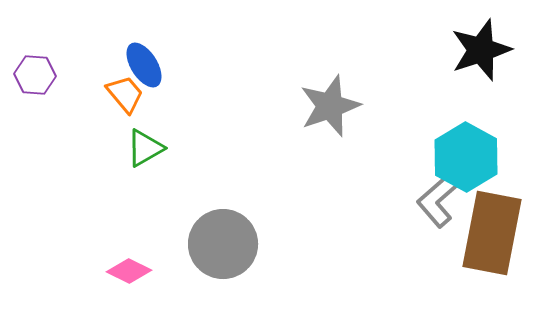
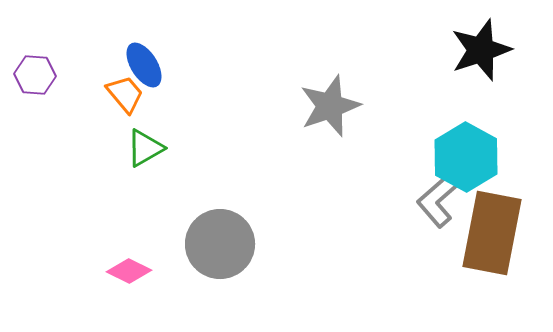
gray circle: moved 3 px left
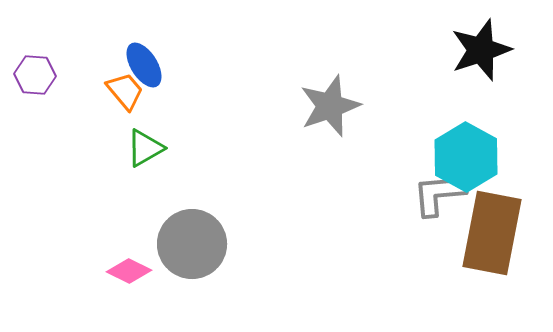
orange trapezoid: moved 3 px up
gray L-shape: moved 5 px up; rotated 36 degrees clockwise
gray circle: moved 28 px left
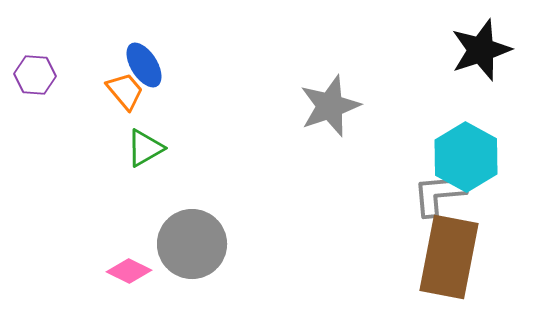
brown rectangle: moved 43 px left, 24 px down
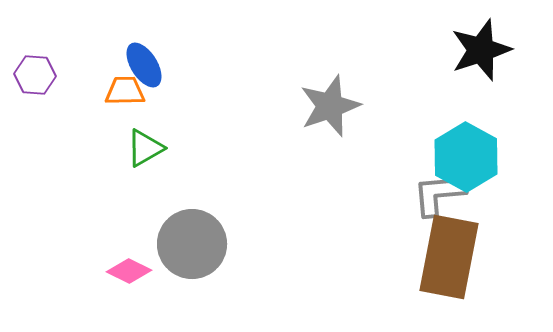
orange trapezoid: rotated 51 degrees counterclockwise
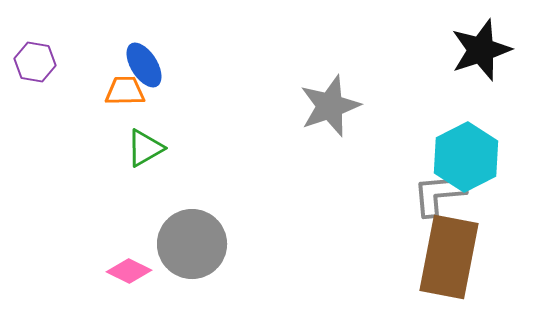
purple hexagon: moved 13 px up; rotated 6 degrees clockwise
cyan hexagon: rotated 4 degrees clockwise
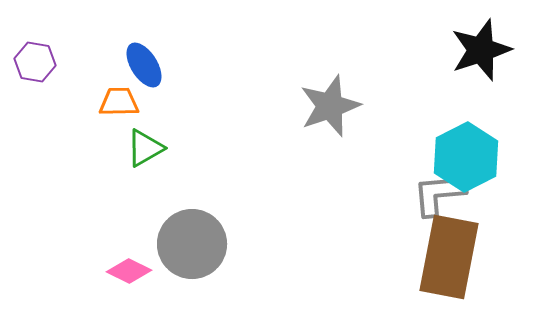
orange trapezoid: moved 6 px left, 11 px down
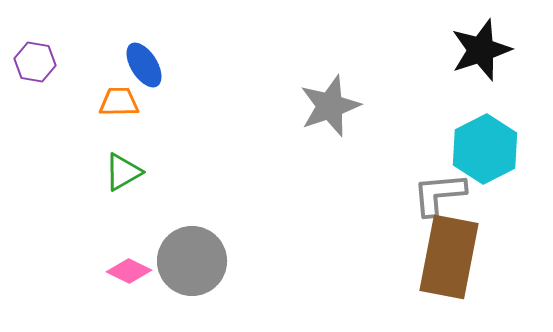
green triangle: moved 22 px left, 24 px down
cyan hexagon: moved 19 px right, 8 px up
gray circle: moved 17 px down
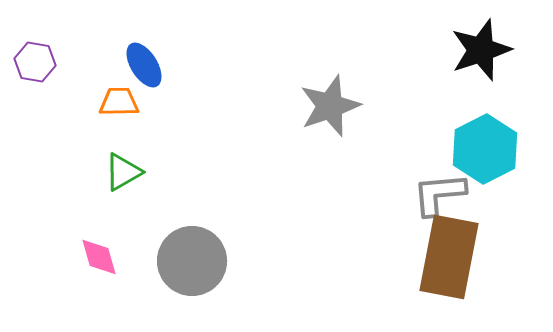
pink diamond: moved 30 px left, 14 px up; rotated 48 degrees clockwise
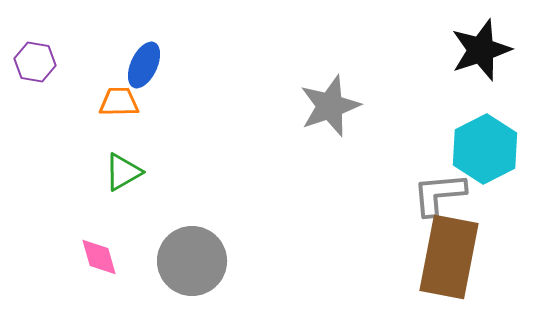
blue ellipse: rotated 57 degrees clockwise
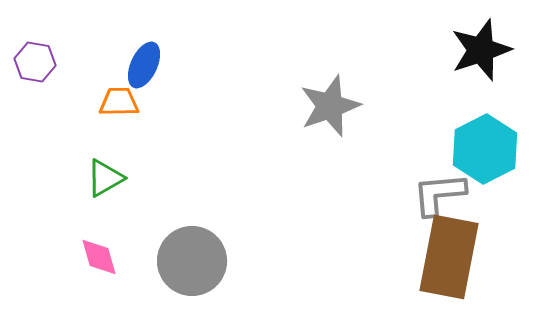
green triangle: moved 18 px left, 6 px down
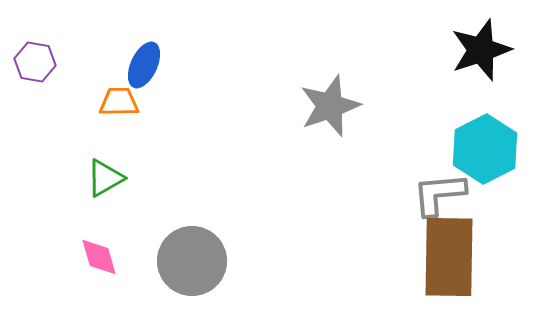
brown rectangle: rotated 10 degrees counterclockwise
